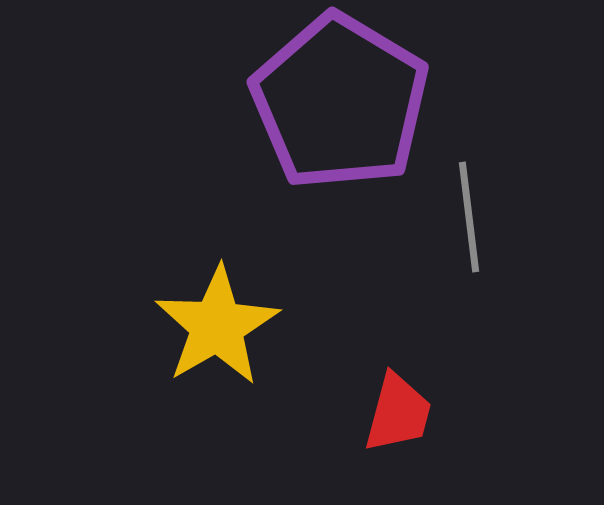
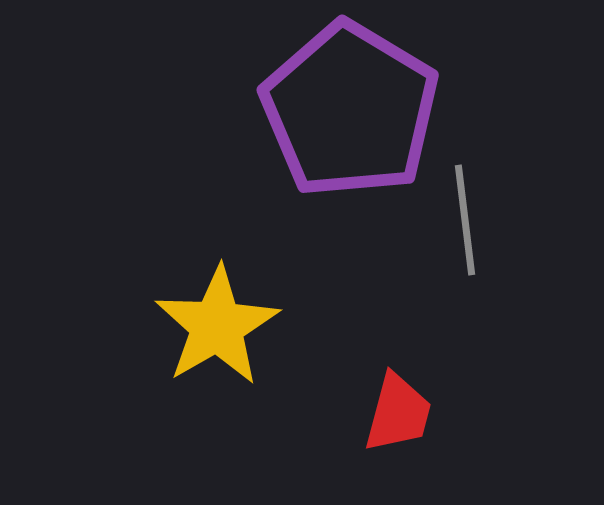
purple pentagon: moved 10 px right, 8 px down
gray line: moved 4 px left, 3 px down
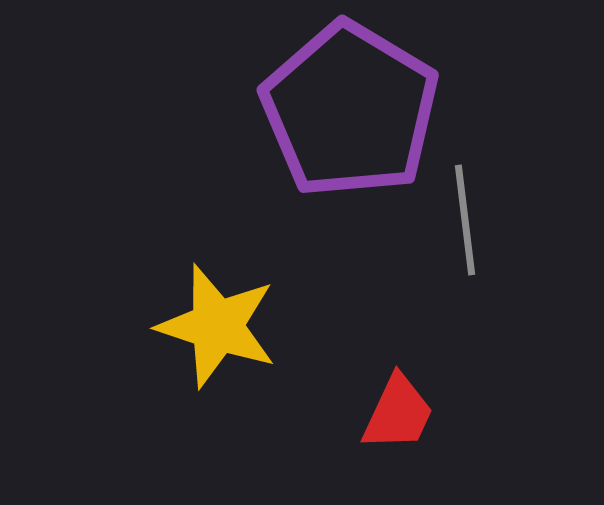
yellow star: rotated 24 degrees counterclockwise
red trapezoid: rotated 10 degrees clockwise
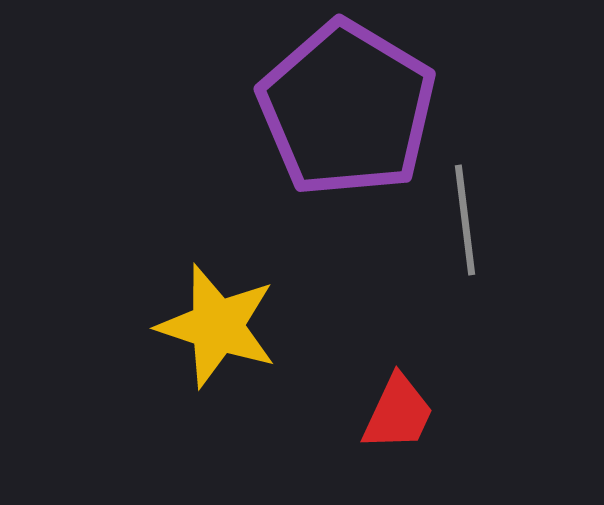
purple pentagon: moved 3 px left, 1 px up
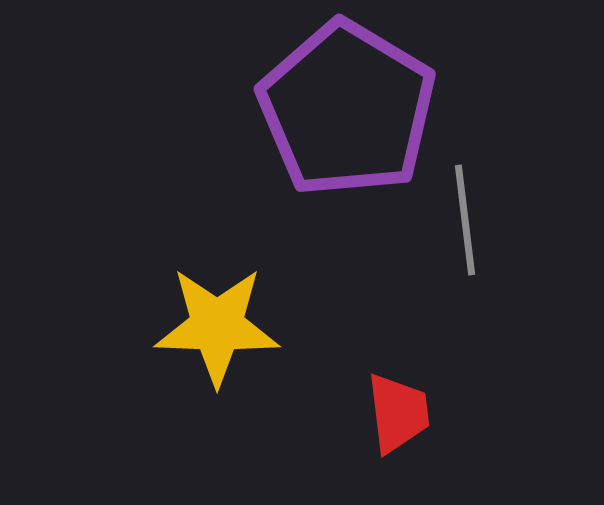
yellow star: rotated 16 degrees counterclockwise
red trapezoid: rotated 32 degrees counterclockwise
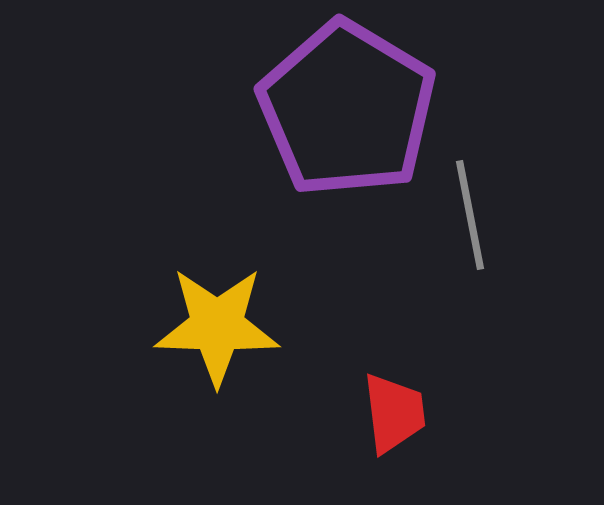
gray line: moved 5 px right, 5 px up; rotated 4 degrees counterclockwise
red trapezoid: moved 4 px left
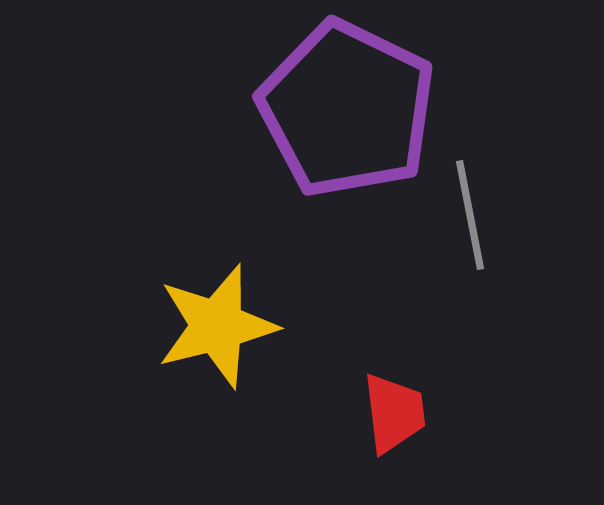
purple pentagon: rotated 5 degrees counterclockwise
yellow star: rotated 16 degrees counterclockwise
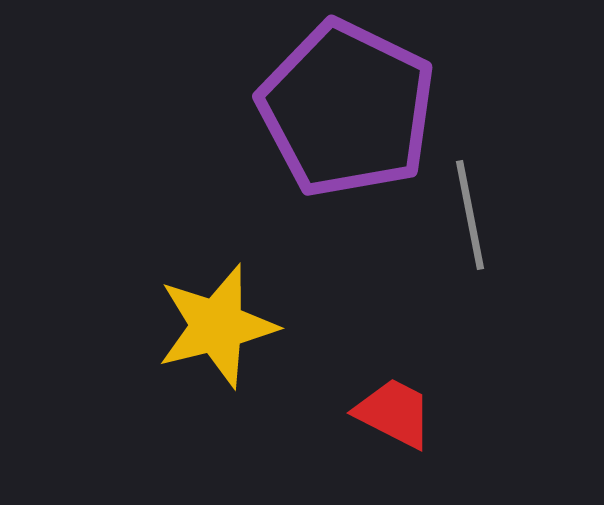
red trapezoid: rotated 56 degrees counterclockwise
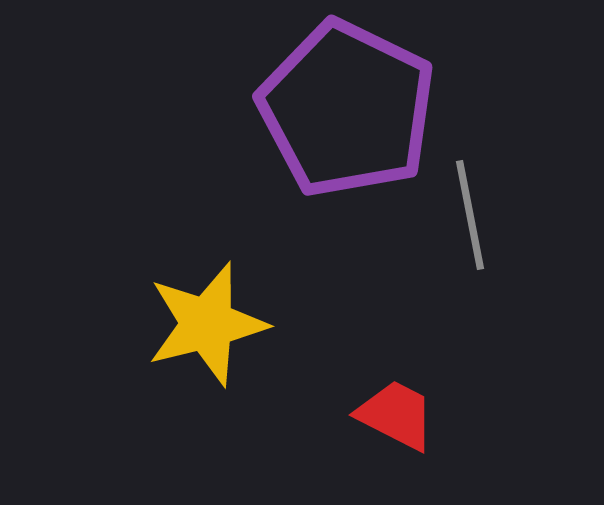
yellow star: moved 10 px left, 2 px up
red trapezoid: moved 2 px right, 2 px down
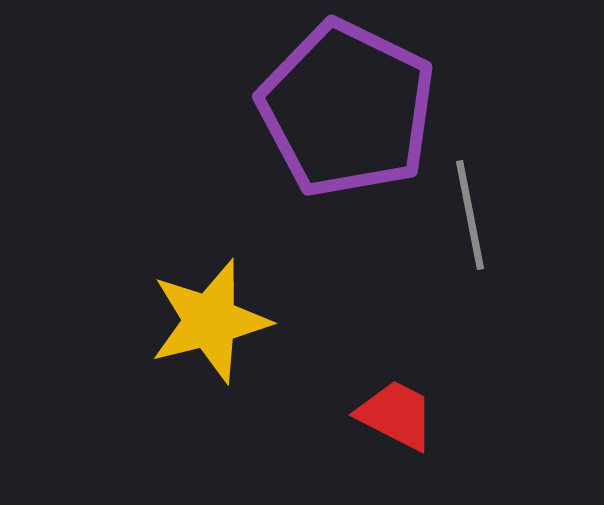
yellow star: moved 3 px right, 3 px up
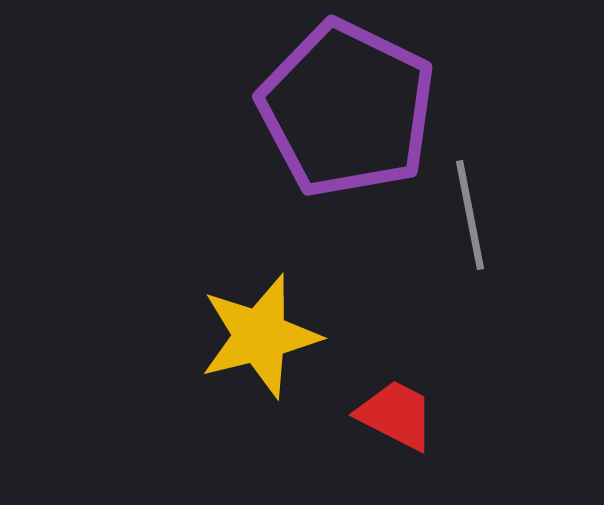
yellow star: moved 50 px right, 15 px down
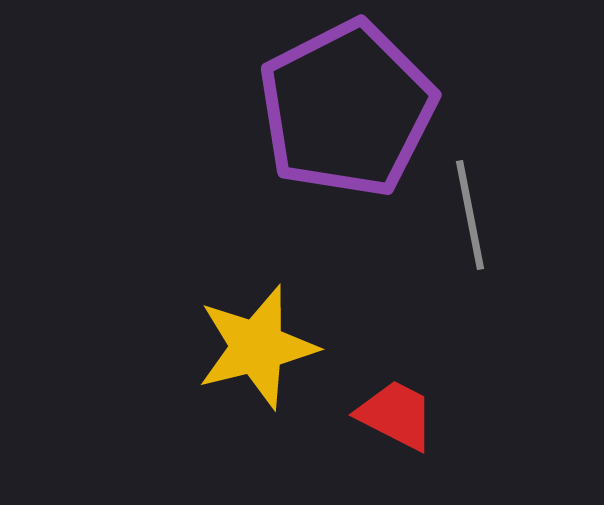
purple pentagon: rotated 19 degrees clockwise
yellow star: moved 3 px left, 11 px down
